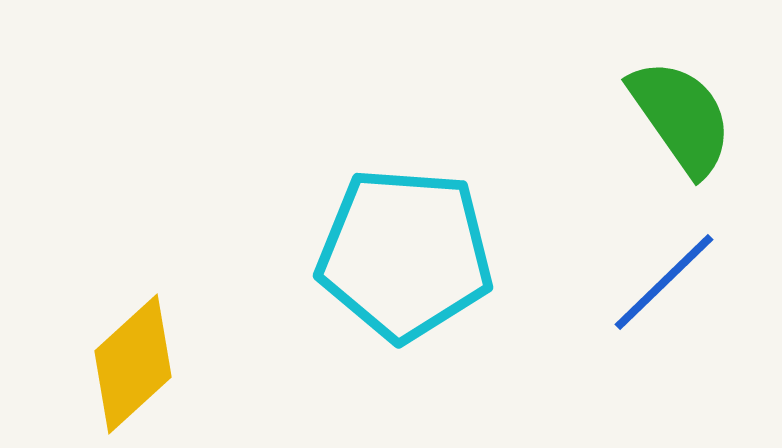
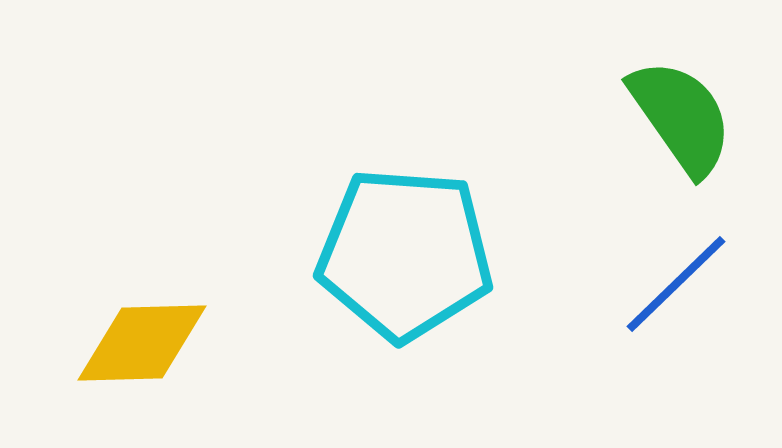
blue line: moved 12 px right, 2 px down
yellow diamond: moved 9 px right, 21 px up; rotated 41 degrees clockwise
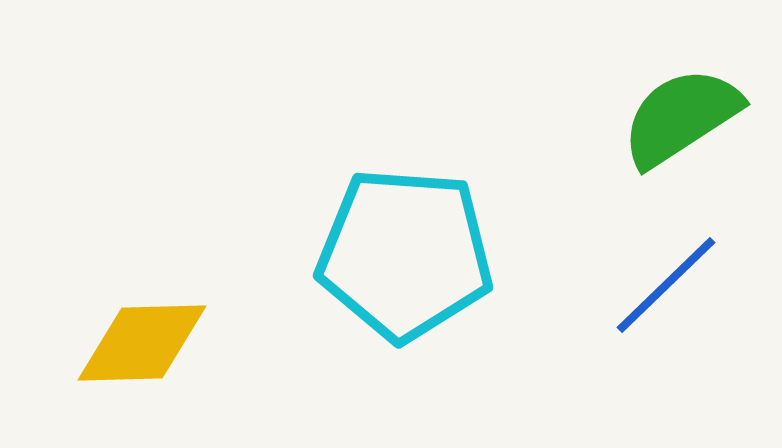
green semicircle: rotated 88 degrees counterclockwise
blue line: moved 10 px left, 1 px down
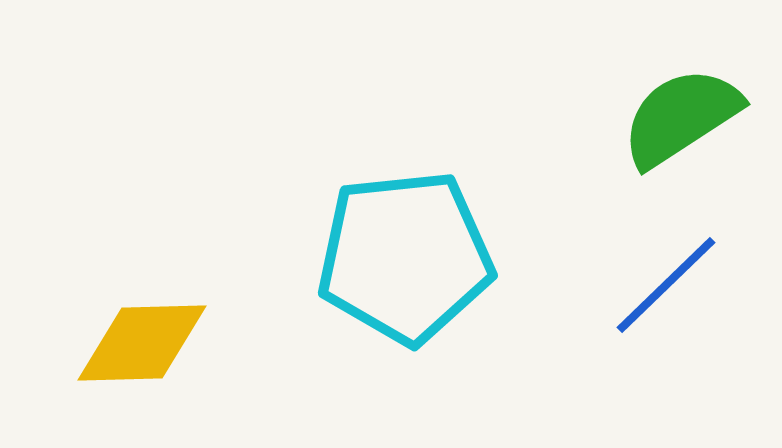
cyan pentagon: moved 3 px down; rotated 10 degrees counterclockwise
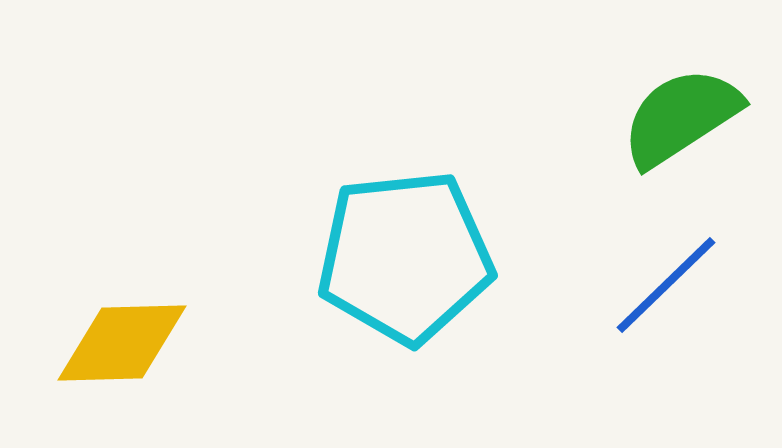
yellow diamond: moved 20 px left
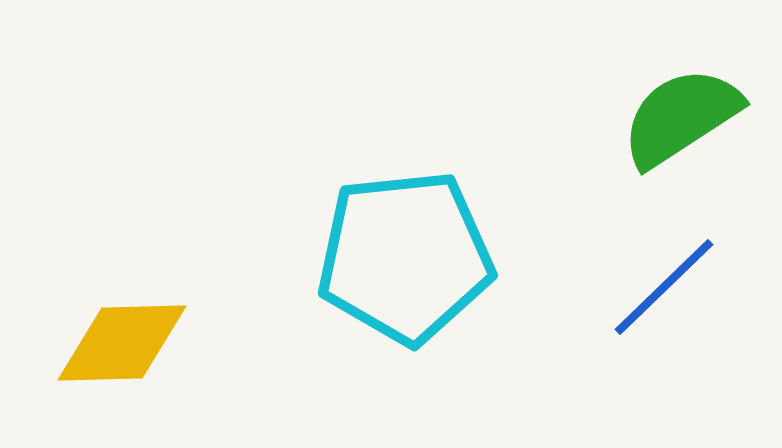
blue line: moved 2 px left, 2 px down
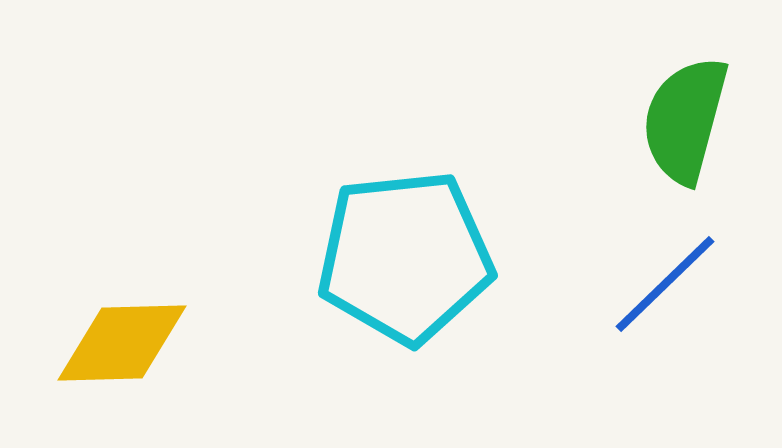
green semicircle: moved 4 px right, 3 px down; rotated 42 degrees counterclockwise
blue line: moved 1 px right, 3 px up
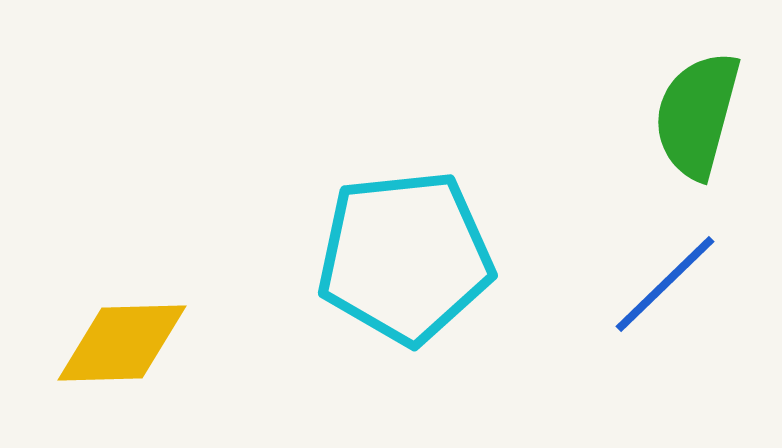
green semicircle: moved 12 px right, 5 px up
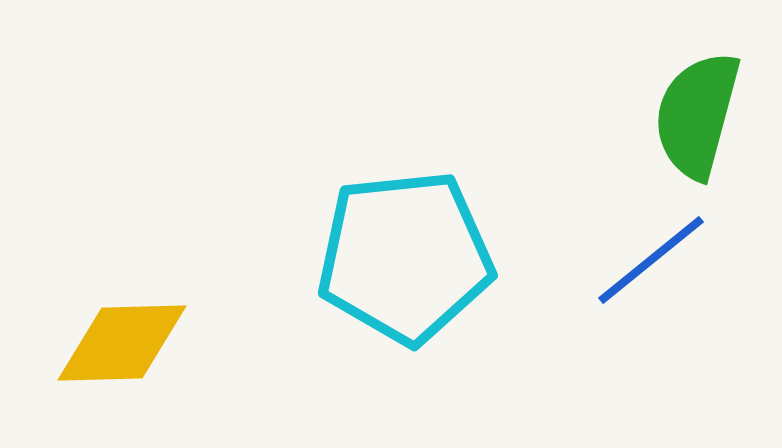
blue line: moved 14 px left, 24 px up; rotated 5 degrees clockwise
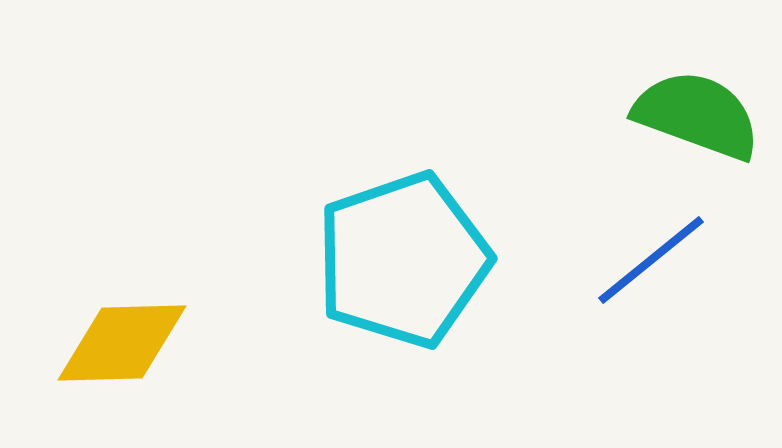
green semicircle: rotated 95 degrees clockwise
cyan pentagon: moved 2 px left, 3 px down; rotated 13 degrees counterclockwise
